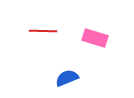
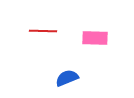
pink rectangle: rotated 15 degrees counterclockwise
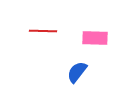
blue semicircle: moved 10 px right, 6 px up; rotated 30 degrees counterclockwise
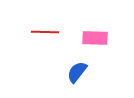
red line: moved 2 px right, 1 px down
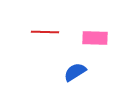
blue semicircle: moved 2 px left; rotated 20 degrees clockwise
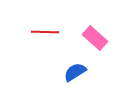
pink rectangle: rotated 40 degrees clockwise
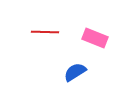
pink rectangle: rotated 20 degrees counterclockwise
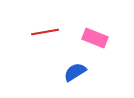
red line: rotated 12 degrees counterclockwise
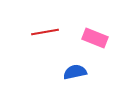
blue semicircle: rotated 20 degrees clockwise
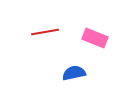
blue semicircle: moved 1 px left, 1 px down
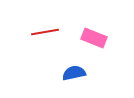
pink rectangle: moved 1 px left
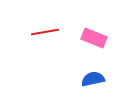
blue semicircle: moved 19 px right, 6 px down
